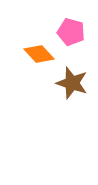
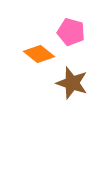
orange diamond: rotated 8 degrees counterclockwise
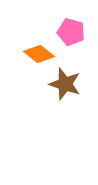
brown star: moved 7 px left, 1 px down
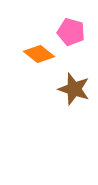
brown star: moved 9 px right, 5 px down
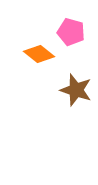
brown star: moved 2 px right, 1 px down
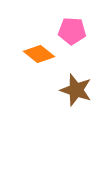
pink pentagon: moved 1 px right, 1 px up; rotated 12 degrees counterclockwise
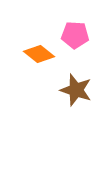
pink pentagon: moved 3 px right, 4 px down
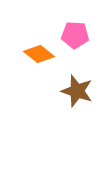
brown star: moved 1 px right, 1 px down
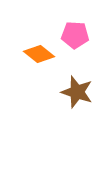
brown star: moved 1 px down
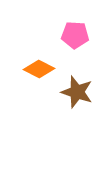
orange diamond: moved 15 px down; rotated 12 degrees counterclockwise
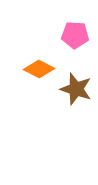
brown star: moved 1 px left, 3 px up
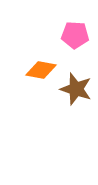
orange diamond: moved 2 px right, 1 px down; rotated 16 degrees counterclockwise
